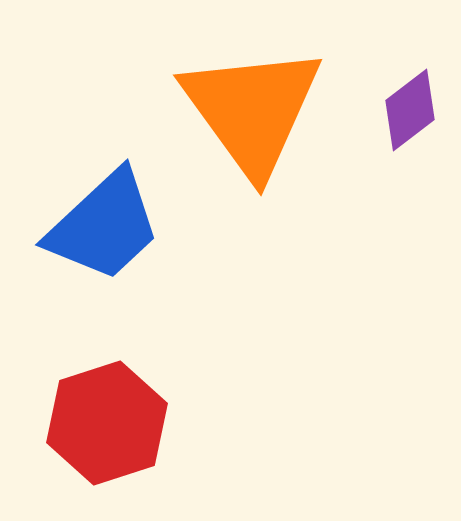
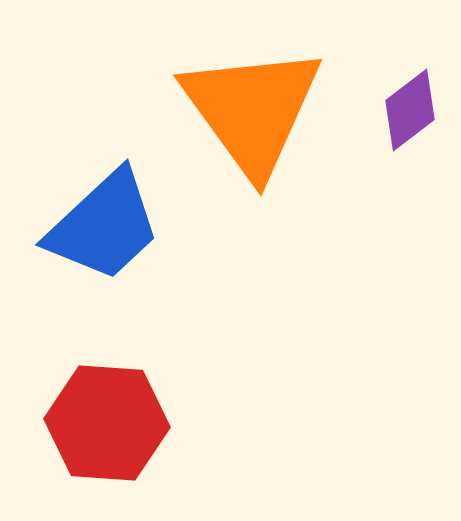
red hexagon: rotated 22 degrees clockwise
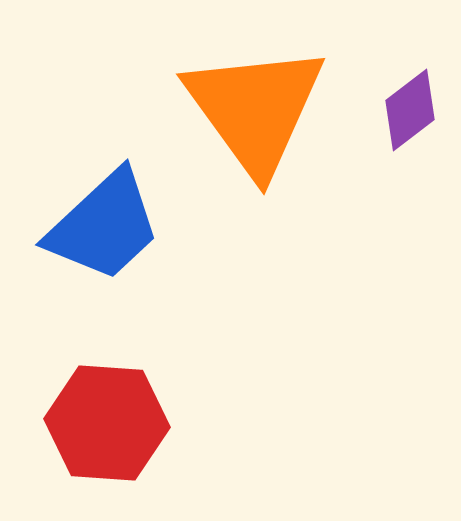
orange triangle: moved 3 px right, 1 px up
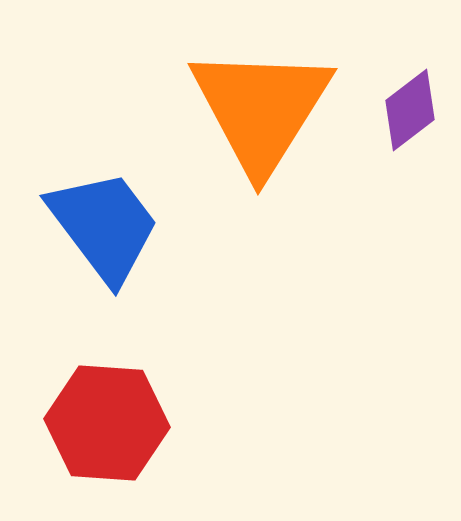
orange triangle: moved 6 px right; rotated 8 degrees clockwise
blue trapezoid: rotated 84 degrees counterclockwise
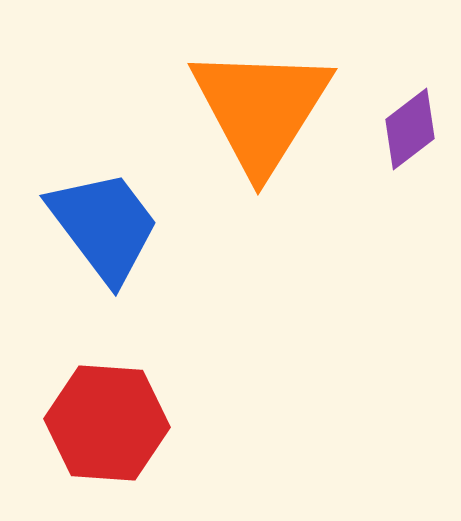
purple diamond: moved 19 px down
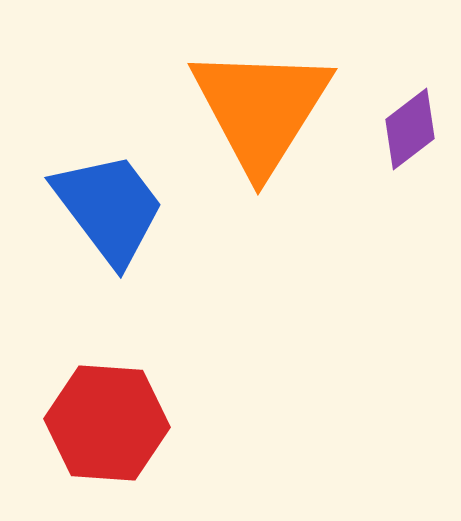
blue trapezoid: moved 5 px right, 18 px up
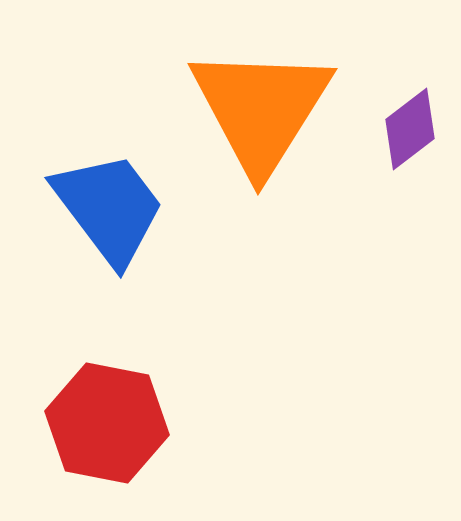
red hexagon: rotated 7 degrees clockwise
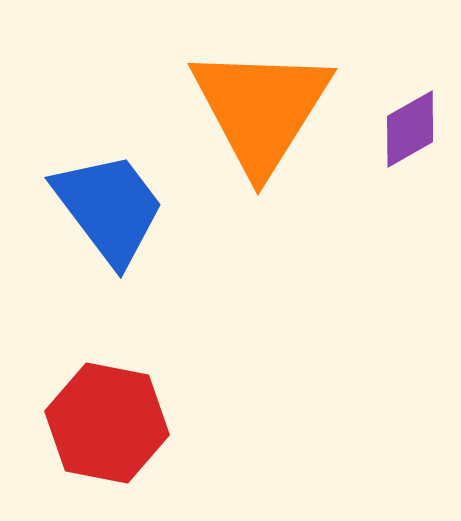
purple diamond: rotated 8 degrees clockwise
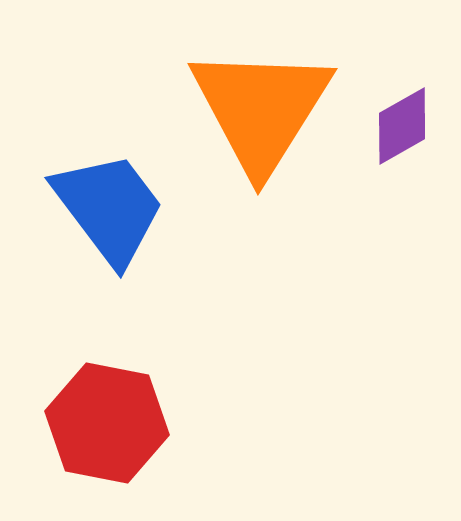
purple diamond: moved 8 px left, 3 px up
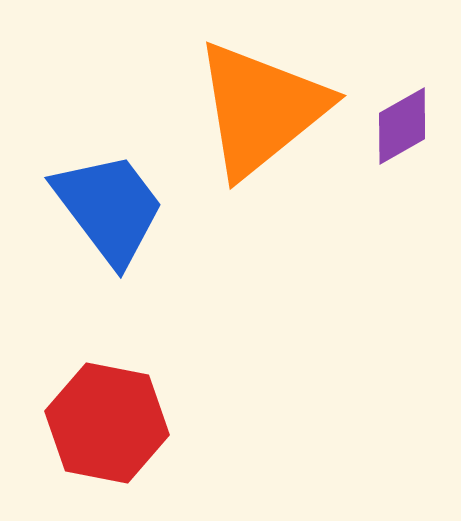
orange triangle: rotated 19 degrees clockwise
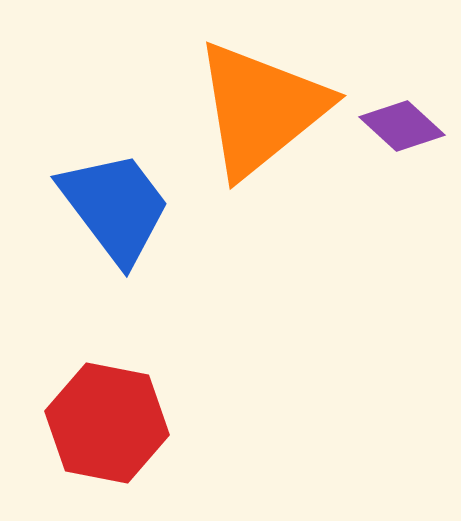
purple diamond: rotated 72 degrees clockwise
blue trapezoid: moved 6 px right, 1 px up
